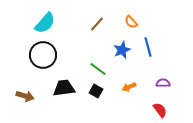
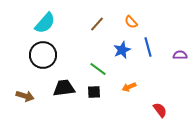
purple semicircle: moved 17 px right, 28 px up
black square: moved 2 px left, 1 px down; rotated 32 degrees counterclockwise
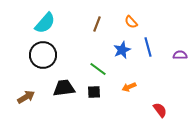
brown line: rotated 21 degrees counterclockwise
brown arrow: moved 1 px right, 1 px down; rotated 48 degrees counterclockwise
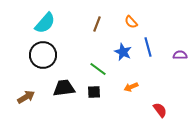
blue star: moved 1 px right, 2 px down; rotated 24 degrees counterclockwise
orange arrow: moved 2 px right
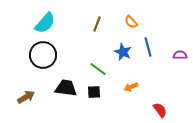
black trapezoid: moved 2 px right; rotated 15 degrees clockwise
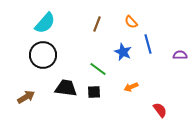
blue line: moved 3 px up
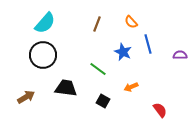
black square: moved 9 px right, 9 px down; rotated 32 degrees clockwise
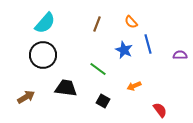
blue star: moved 1 px right, 2 px up
orange arrow: moved 3 px right, 1 px up
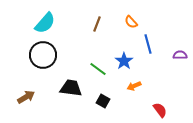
blue star: moved 11 px down; rotated 12 degrees clockwise
black trapezoid: moved 5 px right
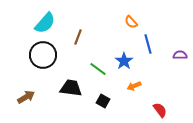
brown line: moved 19 px left, 13 px down
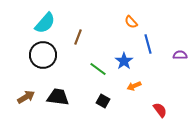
black trapezoid: moved 13 px left, 9 px down
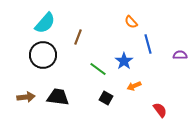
brown arrow: rotated 24 degrees clockwise
black square: moved 3 px right, 3 px up
